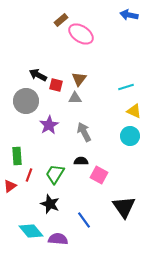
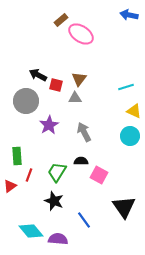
green trapezoid: moved 2 px right, 2 px up
black star: moved 4 px right, 3 px up
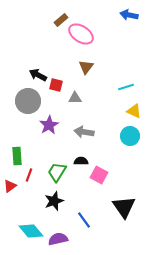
brown triangle: moved 7 px right, 12 px up
gray circle: moved 2 px right
gray arrow: rotated 54 degrees counterclockwise
black star: rotated 30 degrees clockwise
purple semicircle: rotated 18 degrees counterclockwise
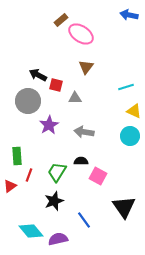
pink square: moved 1 px left, 1 px down
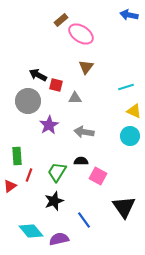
purple semicircle: moved 1 px right
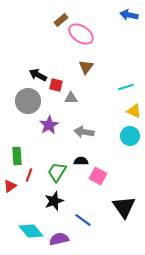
gray triangle: moved 4 px left
blue line: moved 1 px left; rotated 18 degrees counterclockwise
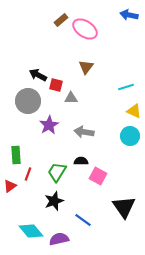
pink ellipse: moved 4 px right, 5 px up
green rectangle: moved 1 px left, 1 px up
red line: moved 1 px left, 1 px up
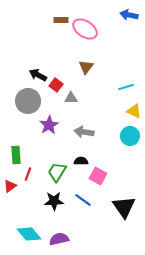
brown rectangle: rotated 40 degrees clockwise
red square: rotated 24 degrees clockwise
black star: rotated 18 degrees clockwise
blue line: moved 20 px up
cyan diamond: moved 2 px left, 3 px down
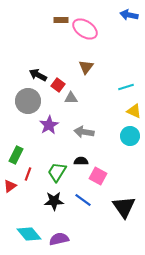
red square: moved 2 px right
green rectangle: rotated 30 degrees clockwise
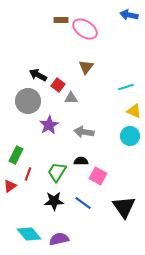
blue line: moved 3 px down
